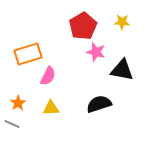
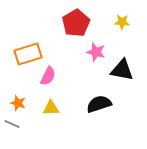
red pentagon: moved 7 px left, 3 px up
orange star: rotated 21 degrees counterclockwise
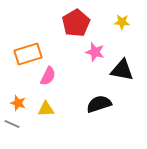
pink star: moved 1 px left
yellow triangle: moved 5 px left, 1 px down
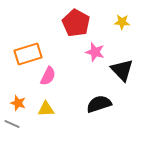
red pentagon: rotated 12 degrees counterclockwise
black triangle: rotated 35 degrees clockwise
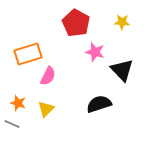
yellow triangle: rotated 42 degrees counterclockwise
